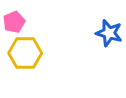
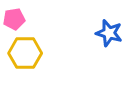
pink pentagon: moved 3 px up; rotated 15 degrees clockwise
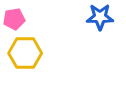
blue star: moved 9 px left, 16 px up; rotated 16 degrees counterclockwise
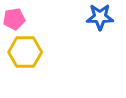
yellow hexagon: moved 1 px up
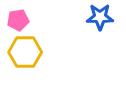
pink pentagon: moved 4 px right, 1 px down
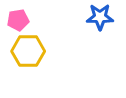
yellow hexagon: moved 3 px right, 1 px up
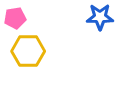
pink pentagon: moved 3 px left, 2 px up
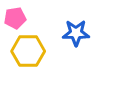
blue star: moved 24 px left, 16 px down
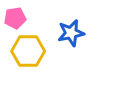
blue star: moved 5 px left; rotated 12 degrees counterclockwise
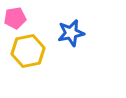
yellow hexagon: rotated 12 degrees counterclockwise
